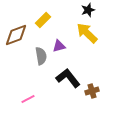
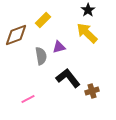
black star: rotated 16 degrees counterclockwise
purple triangle: moved 1 px down
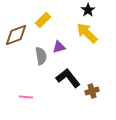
pink line: moved 2 px left, 2 px up; rotated 32 degrees clockwise
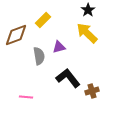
gray semicircle: moved 2 px left
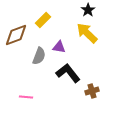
purple triangle: rotated 24 degrees clockwise
gray semicircle: rotated 30 degrees clockwise
black L-shape: moved 5 px up
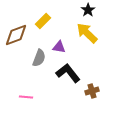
yellow rectangle: moved 1 px down
gray semicircle: moved 2 px down
